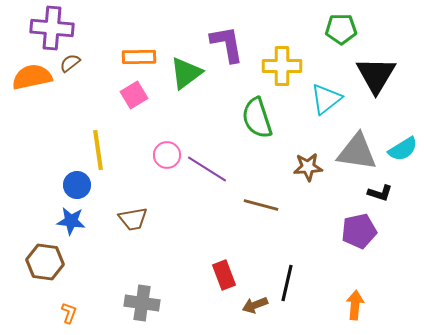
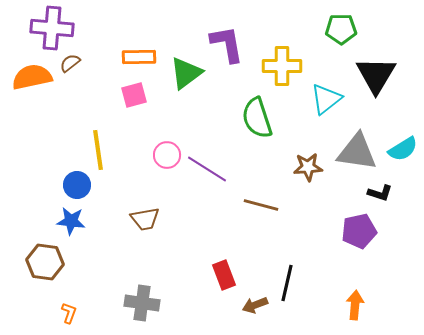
pink square: rotated 16 degrees clockwise
brown trapezoid: moved 12 px right
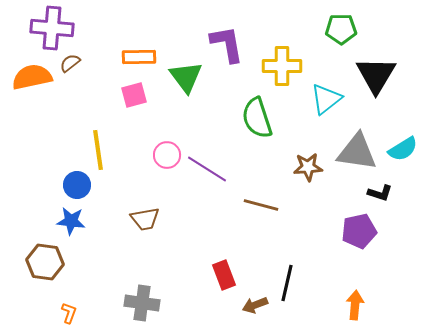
green triangle: moved 4 px down; rotated 30 degrees counterclockwise
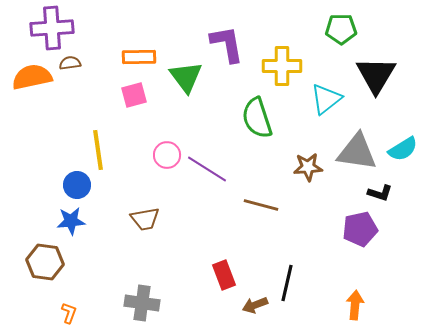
purple cross: rotated 9 degrees counterclockwise
brown semicircle: rotated 30 degrees clockwise
blue star: rotated 12 degrees counterclockwise
purple pentagon: moved 1 px right, 2 px up
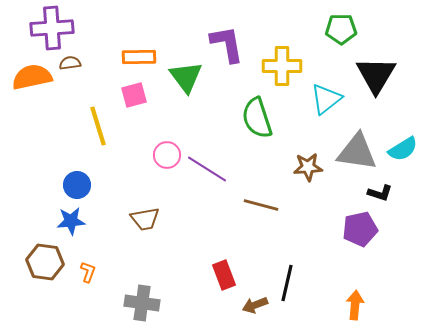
yellow line: moved 24 px up; rotated 9 degrees counterclockwise
orange L-shape: moved 19 px right, 41 px up
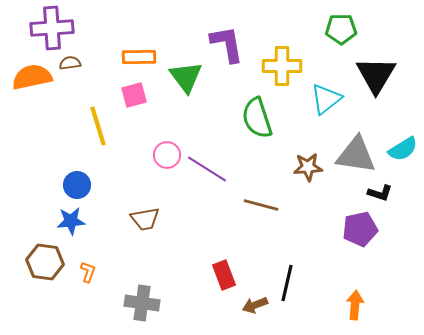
gray triangle: moved 1 px left, 3 px down
